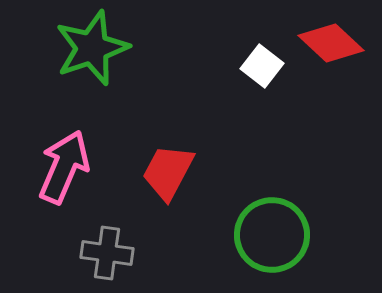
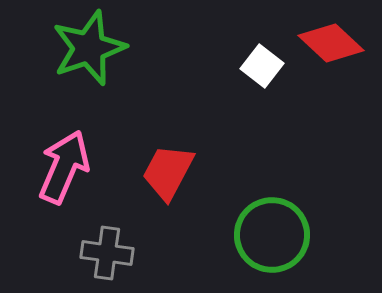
green star: moved 3 px left
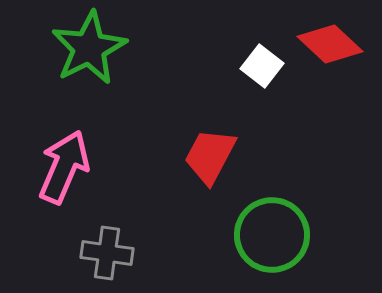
red diamond: moved 1 px left, 1 px down
green star: rotated 8 degrees counterclockwise
red trapezoid: moved 42 px right, 16 px up
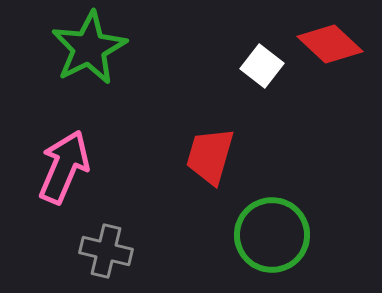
red trapezoid: rotated 12 degrees counterclockwise
gray cross: moved 1 px left, 2 px up; rotated 6 degrees clockwise
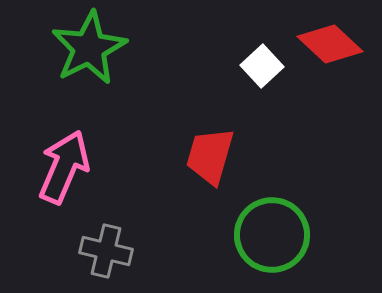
white square: rotated 9 degrees clockwise
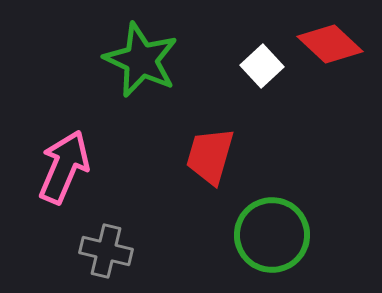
green star: moved 52 px right, 12 px down; rotated 20 degrees counterclockwise
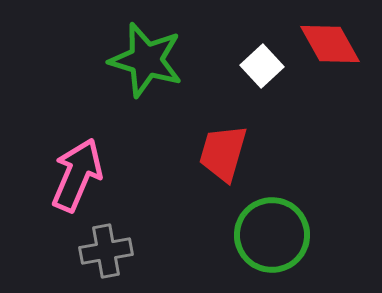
red diamond: rotated 18 degrees clockwise
green star: moved 5 px right; rotated 8 degrees counterclockwise
red trapezoid: moved 13 px right, 3 px up
pink arrow: moved 13 px right, 8 px down
gray cross: rotated 24 degrees counterclockwise
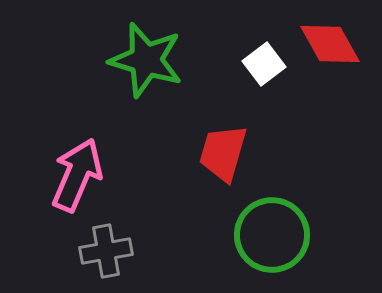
white square: moved 2 px right, 2 px up; rotated 6 degrees clockwise
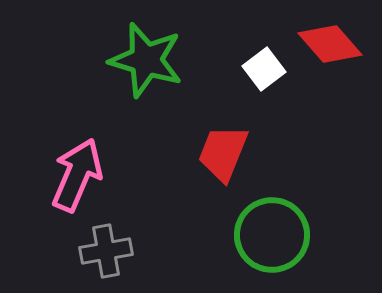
red diamond: rotated 12 degrees counterclockwise
white square: moved 5 px down
red trapezoid: rotated 6 degrees clockwise
